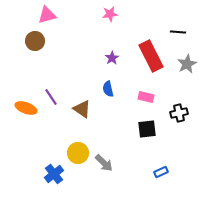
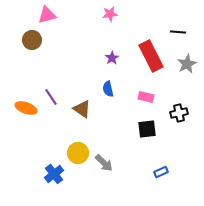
brown circle: moved 3 px left, 1 px up
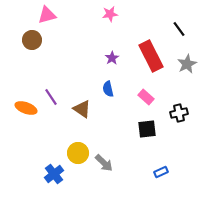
black line: moved 1 px right, 3 px up; rotated 49 degrees clockwise
pink rectangle: rotated 28 degrees clockwise
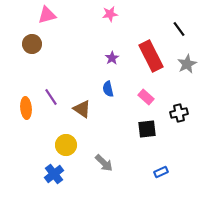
brown circle: moved 4 px down
orange ellipse: rotated 65 degrees clockwise
yellow circle: moved 12 px left, 8 px up
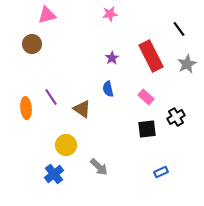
black cross: moved 3 px left, 4 px down; rotated 18 degrees counterclockwise
gray arrow: moved 5 px left, 4 px down
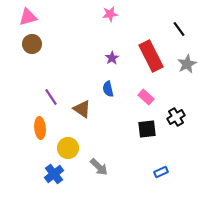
pink triangle: moved 19 px left, 2 px down
orange ellipse: moved 14 px right, 20 px down
yellow circle: moved 2 px right, 3 px down
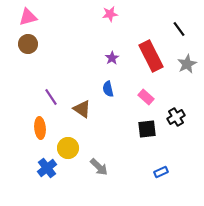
brown circle: moved 4 px left
blue cross: moved 7 px left, 6 px up
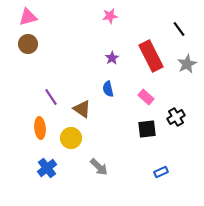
pink star: moved 2 px down
yellow circle: moved 3 px right, 10 px up
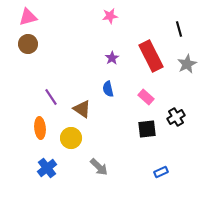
black line: rotated 21 degrees clockwise
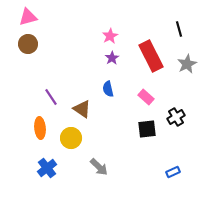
pink star: moved 20 px down; rotated 21 degrees counterclockwise
blue rectangle: moved 12 px right
